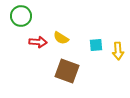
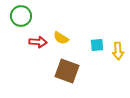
cyan square: moved 1 px right
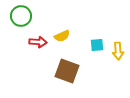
yellow semicircle: moved 1 px right, 2 px up; rotated 56 degrees counterclockwise
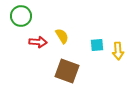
yellow semicircle: rotated 98 degrees counterclockwise
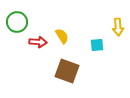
green circle: moved 4 px left, 6 px down
yellow arrow: moved 24 px up
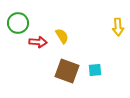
green circle: moved 1 px right, 1 px down
cyan square: moved 2 px left, 25 px down
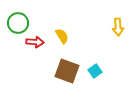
red arrow: moved 3 px left
cyan square: moved 1 px down; rotated 32 degrees counterclockwise
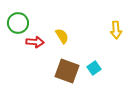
yellow arrow: moved 2 px left, 3 px down
cyan square: moved 1 px left, 3 px up
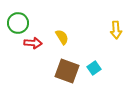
yellow semicircle: moved 1 px down
red arrow: moved 2 px left, 1 px down
